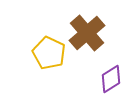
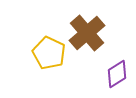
purple diamond: moved 6 px right, 5 px up
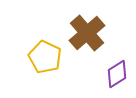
yellow pentagon: moved 4 px left, 4 px down
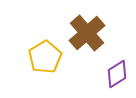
yellow pentagon: rotated 16 degrees clockwise
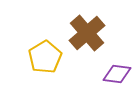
purple diamond: rotated 40 degrees clockwise
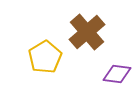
brown cross: moved 1 px up
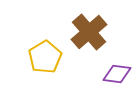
brown cross: moved 2 px right
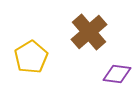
yellow pentagon: moved 14 px left
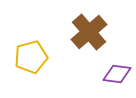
yellow pentagon: rotated 16 degrees clockwise
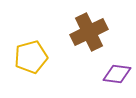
brown cross: rotated 15 degrees clockwise
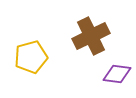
brown cross: moved 2 px right, 4 px down
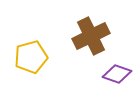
purple diamond: rotated 12 degrees clockwise
